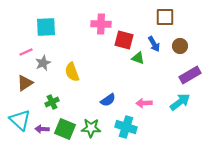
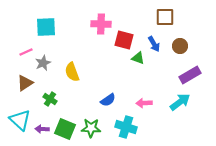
green cross: moved 2 px left, 3 px up; rotated 32 degrees counterclockwise
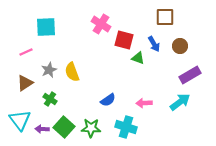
pink cross: rotated 30 degrees clockwise
gray star: moved 6 px right, 7 px down
cyan triangle: rotated 10 degrees clockwise
green square: moved 1 px left, 2 px up; rotated 20 degrees clockwise
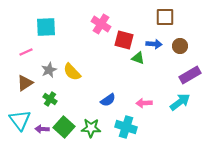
blue arrow: rotated 56 degrees counterclockwise
yellow semicircle: rotated 24 degrees counterclockwise
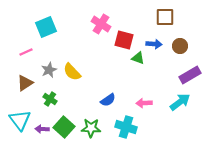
cyan square: rotated 20 degrees counterclockwise
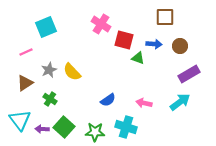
purple rectangle: moved 1 px left, 1 px up
pink arrow: rotated 14 degrees clockwise
green star: moved 4 px right, 4 px down
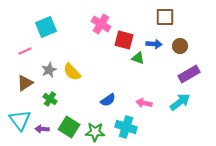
pink line: moved 1 px left, 1 px up
green square: moved 5 px right; rotated 10 degrees counterclockwise
